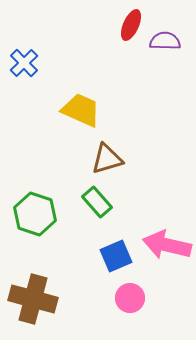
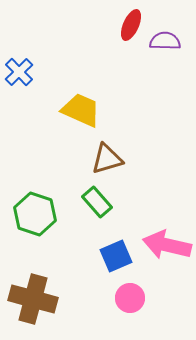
blue cross: moved 5 px left, 9 px down
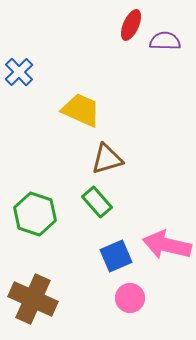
brown cross: rotated 9 degrees clockwise
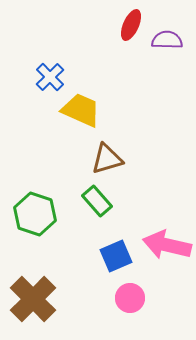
purple semicircle: moved 2 px right, 1 px up
blue cross: moved 31 px right, 5 px down
green rectangle: moved 1 px up
brown cross: rotated 21 degrees clockwise
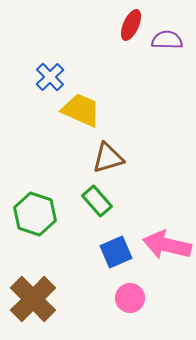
brown triangle: moved 1 px right, 1 px up
blue square: moved 4 px up
